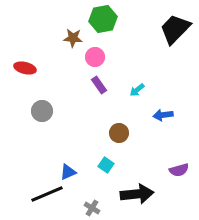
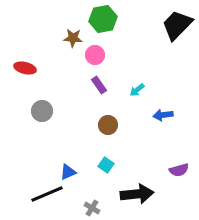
black trapezoid: moved 2 px right, 4 px up
pink circle: moved 2 px up
brown circle: moved 11 px left, 8 px up
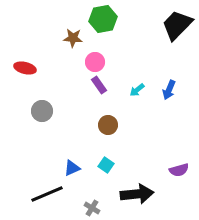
pink circle: moved 7 px down
blue arrow: moved 6 px right, 25 px up; rotated 60 degrees counterclockwise
blue triangle: moved 4 px right, 4 px up
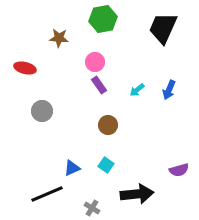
black trapezoid: moved 14 px left, 3 px down; rotated 20 degrees counterclockwise
brown star: moved 14 px left
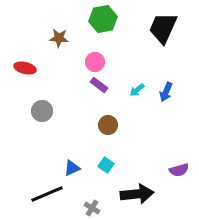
purple rectangle: rotated 18 degrees counterclockwise
blue arrow: moved 3 px left, 2 px down
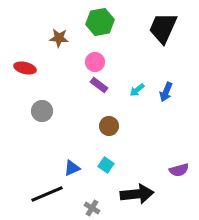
green hexagon: moved 3 px left, 3 px down
brown circle: moved 1 px right, 1 px down
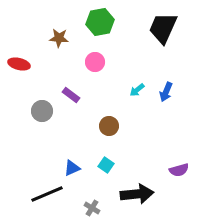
red ellipse: moved 6 px left, 4 px up
purple rectangle: moved 28 px left, 10 px down
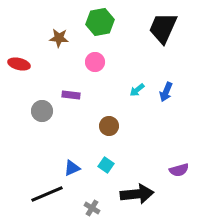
purple rectangle: rotated 30 degrees counterclockwise
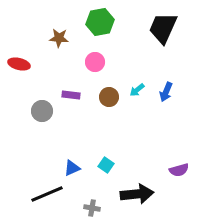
brown circle: moved 29 px up
gray cross: rotated 21 degrees counterclockwise
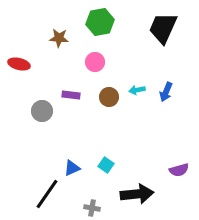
cyan arrow: rotated 28 degrees clockwise
black line: rotated 32 degrees counterclockwise
